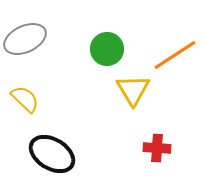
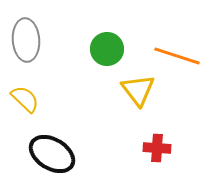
gray ellipse: moved 1 px right, 1 px down; rotated 69 degrees counterclockwise
orange line: moved 2 px right, 1 px down; rotated 51 degrees clockwise
yellow triangle: moved 5 px right; rotated 6 degrees counterclockwise
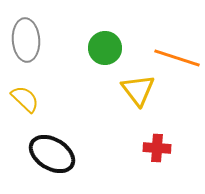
green circle: moved 2 px left, 1 px up
orange line: moved 2 px down
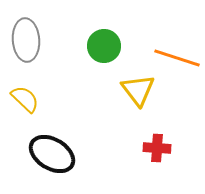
green circle: moved 1 px left, 2 px up
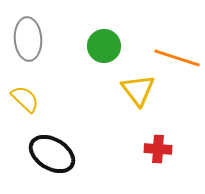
gray ellipse: moved 2 px right, 1 px up
red cross: moved 1 px right, 1 px down
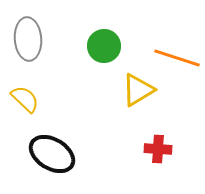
yellow triangle: rotated 36 degrees clockwise
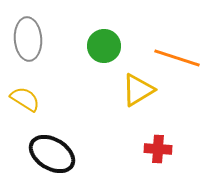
yellow semicircle: rotated 12 degrees counterclockwise
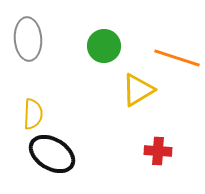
yellow semicircle: moved 8 px right, 15 px down; rotated 60 degrees clockwise
red cross: moved 2 px down
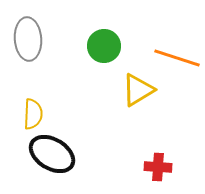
red cross: moved 16 px down
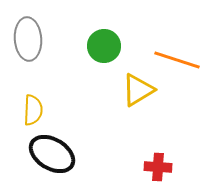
orange line: moved 2 px down
yellow semicircle: moved 4 px up
